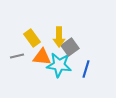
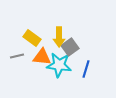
yellow rectangle: rotated 18 degrees counterclockwise
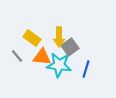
gray line: rotated 64 degrees clockwise
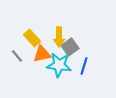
yellow rectangle: rotated 12 degrees clockwise
orange triangle: moved 3 px up; rotated 18 degrees counterclockwise
blue line: moved 2 px left, 3 px up
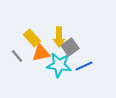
orange triangle: moved 1 px left, 1 px up
blue line: rotated 48 degrees clockwise
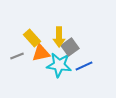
gray line: rotated 72 degrees counterclockwise
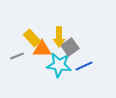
orange triangle: moved 1 px right, 4 px up; rotated 12 degrees clockwise
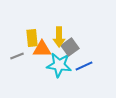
yellow rectangle: rotated 36 degrees clockwise
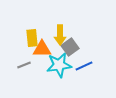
yellow arrow: moved 1 px right, 2 px up
gray line: moved 7 px right, 9 px down
cyan star: rotated 15 degrees counterclockwise
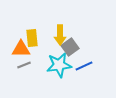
orange triangle: moved 21 px left
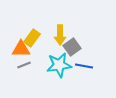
yellow rectangle: rotated 42 degrees clockwise
gray square: moved 2 px right
blue line: rotated 36 degrees clockwise
